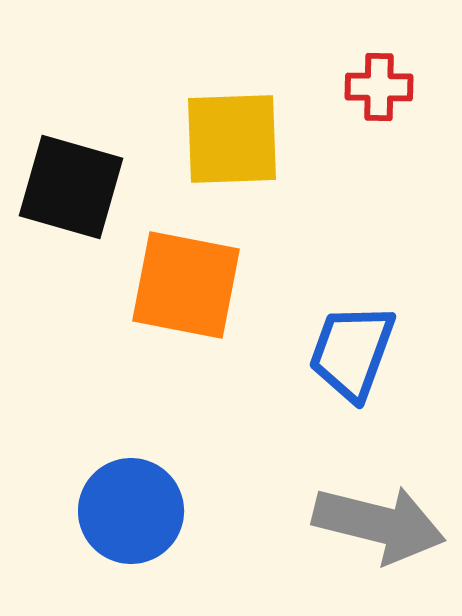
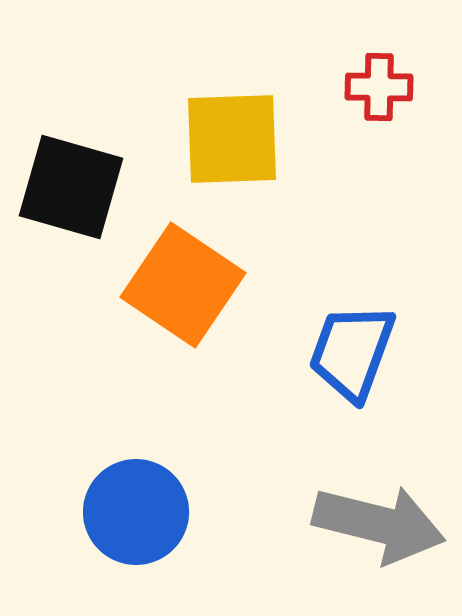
orange square: moved 3 px left; rotated 23 degrees clockwise
blue circle: moved 5 px right, 1 px down
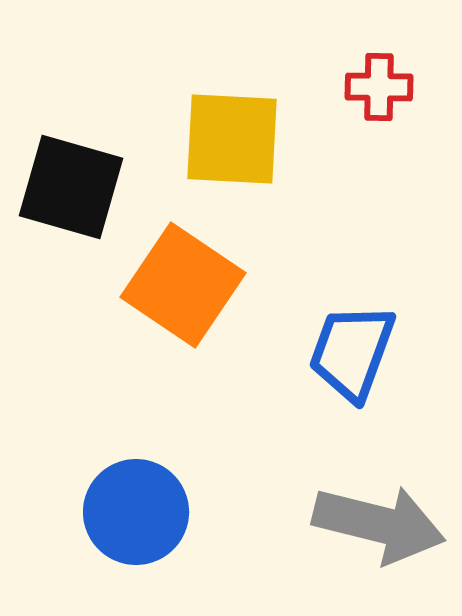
yellow square: rotated 5 degrees clockwise
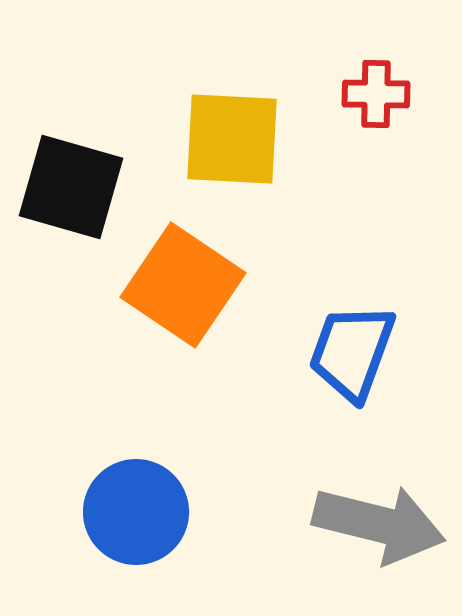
red cross: moved 3 px left, 7 px down
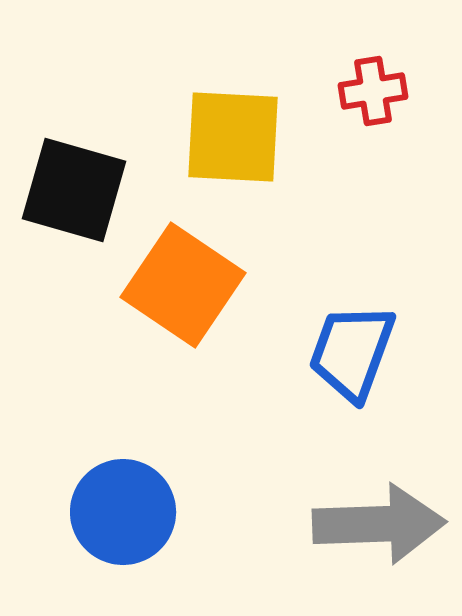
red cross: moved 3 px left, 3 px up; rotated 10 degrees counterclockwise
yellow square: moved 1 px right, 2 px up
black square: moved 3 px right, 3 px down
blue circle: moved 13 px left
gray arrow: rotated 16 degrees counterclockwise
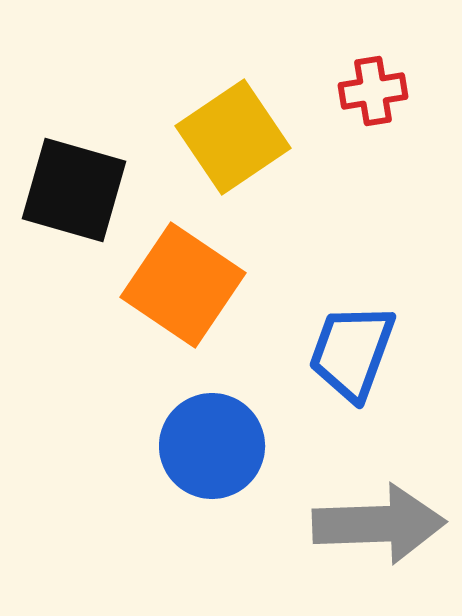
yellow square: rotated 37 degrees counterclockwise
blue circle: moved 89 px right, 66 px up
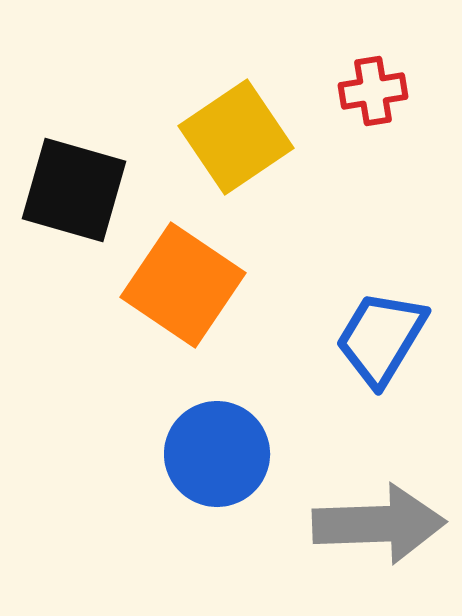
yellow square: moved 3 px right
blue trapezoid: moved 29 px right, 14 px up; rotated 11 degrees clockwise
blue circle: moved 5 px right, 8 px down
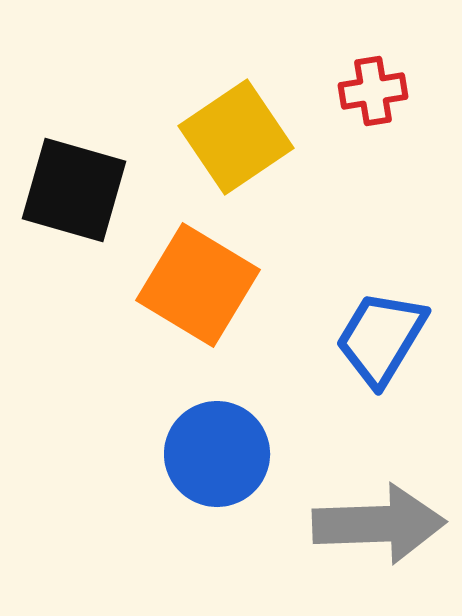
orange square: moved 15 px right; rotated 3 degrees counterclockwise
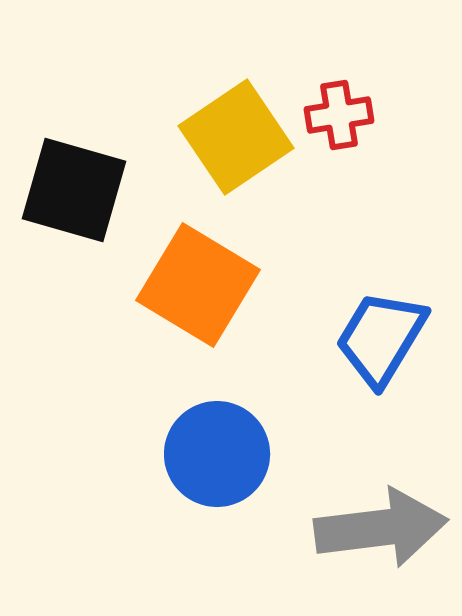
red cross: moved 34 px left, 24 px down
gray arrow: moved 2 px right, 4 px down; rotated 5 degrees counterclockwise
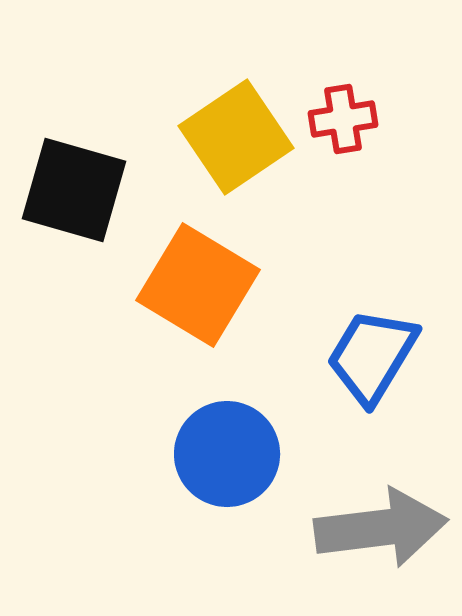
red cross: moved 4 px right, 4 px down
blue trapezoid: moved 9 px left, 18 px down
blue circle: moved 10 px right
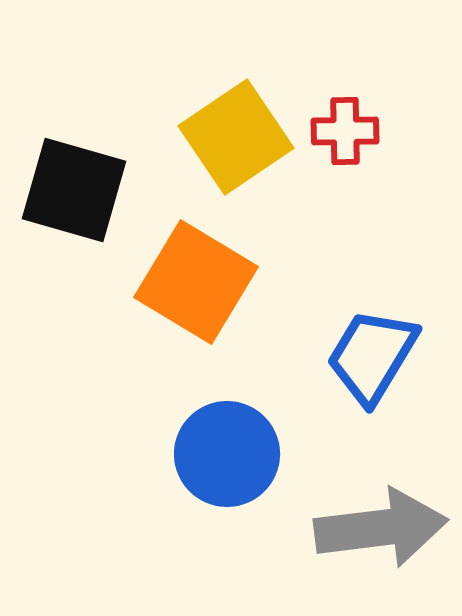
red cross: moved 2 px right, 12 px down; rotated 8 degrees clockwise
orange square: moved 2 px left, 3 px up
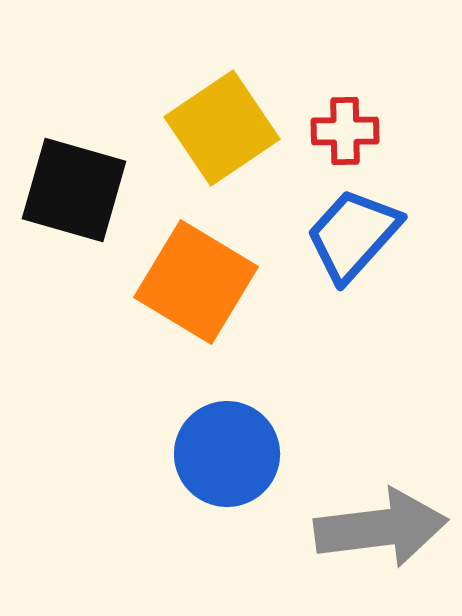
yellow square: moved 14 px left, 9 px up
blue trapezoid: moved 19 px left, 121 px up; rotated 11 degrees clockwise
